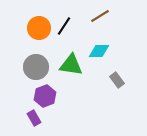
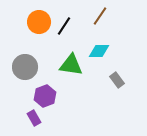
brown line: rotated 24 degrees counterclockwise
orange circle: moved 6 px up
gray circle: moved 11 px left
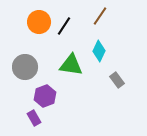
cyan diamond: rotated 65 degrees counterclockwise
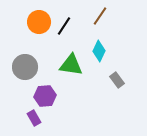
purple hexagon: rotated 15 degrees clockwise
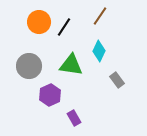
black line: moved 1 px down
gray circle: moved 4 px right, 1 px up
purple hexagon: moved 5 px right, 1 px up; rotated 20 degrees counterclockwise
purple rectangle: moved 40 px right
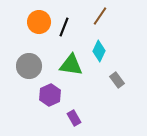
black line: rotated 12 degrees counterclockwise
